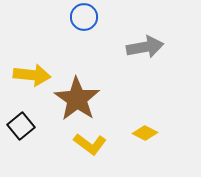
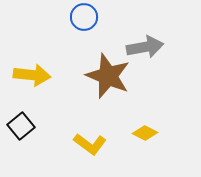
brown star: moved 31 px right, 23 px up; rotated 12 degrees counterclockwise
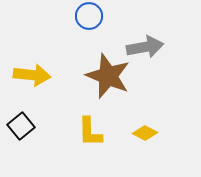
blue circle: moved 5 px right, 1 px up
yellow L-shape: moved 12 px up; rotated 52 degrees clockwise
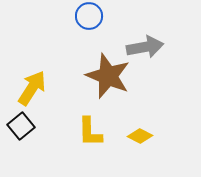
yellow arrow: moved 13 px down; rotated 63 degrees counterclockwise
yellow diamond: moved 5 px left, 3 px down
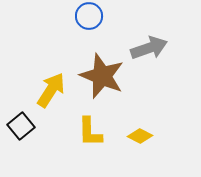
gray arrow: moved 4 px right, 1 px down; rotated 9 degrees counterclockwise
brown star: moved 6 px left
yellow arrow: moved 19 px right, 2 px down
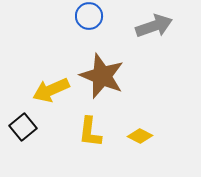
gray arrow: moved 5 px right, 22 px up
yellow arrow: rotated 147 degrees counterclockwise
black square: moved 2 px right, 1 px down
yellow L-shape: rotated 8 degrees clockwise
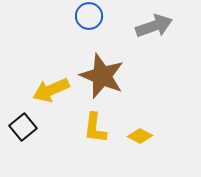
yellow L-shape: moved 5 px right, 4 px up
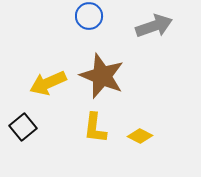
yellow arrow: moved 3 px left, 7 px up
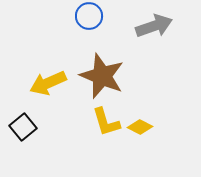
yellow L-shape: moved 11 px right, 6 px up; rotated 24 degrees counterclockwise
yellow diamond: moved 9 px up
